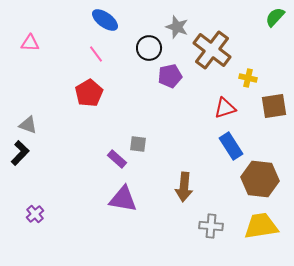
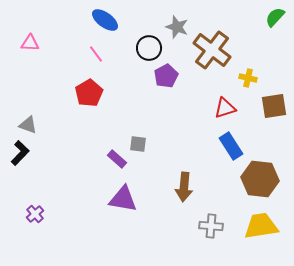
purple pentagon: moved 4 px left; rotated 15 degrees counterclockwise
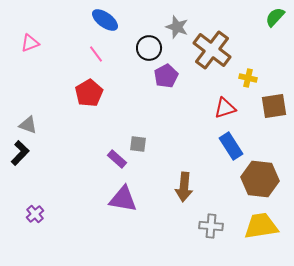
pink triangle: rotated 24 degrees counterclockwise
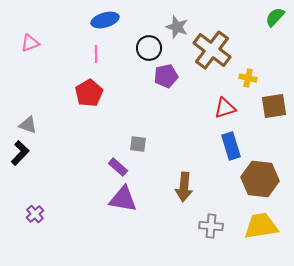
blue ellipse: rotated 52 degrees counterclockwise
pink line: rotated 36 degrees clockwise
purple pentagon: rotated 15 degrees clockwise
blue rectangle: rotated 16 degrees clockwise
purple rectangle: moved 1 px right, 8 px down
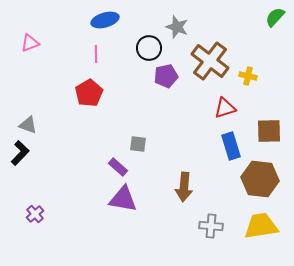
brown cross: moved 2 px left, 11 px down
yellow cross: moved 2 px up
brown square: moved 5 px left, 25 px down; rotated 8 degrees clockwise
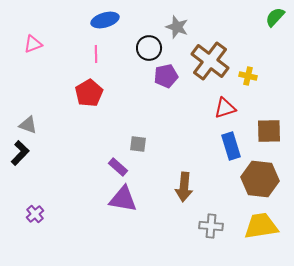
pink triangle: moved 3 px right, 1 px down
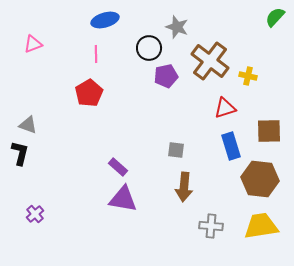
gray square: moved 38 px right, 6 px down
black L-shape: rotated 30 degrees counterclockwise
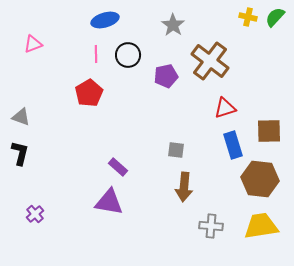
gray star: moved 4 px left, 2 px up; rotated 15 degrees clockwise
black circle: moved 21 px left, 7 px down
yellow cross: moved 59 px up
gray triangle: moved 7 px left, 8 px up
blue rectangle: moved 2 px right, 1 px up
purple triangle: moved 14 px left, 3 px down
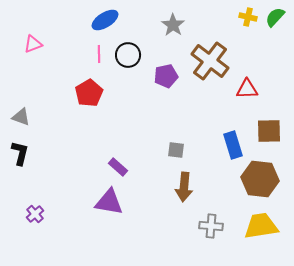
blue ellipse: rotated 16 degrees counterclockwise
pink line: moved 3 px right
red triangle: moved 22 px right, 19 px up; rotated 15 degrees clockwise
